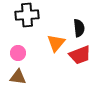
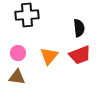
orange triangle: moved 7 px left, 13 px down
brown triangle: moved 1 px left
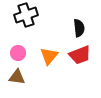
black cross: moved 1 px left; rotated 15 degrees counterclockwise
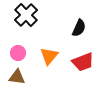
black cross: rotated 25 degrees counterclockwise
black semicircle: rotated 30 degrees clockwise
red trapezoid: moved 3 px right, 7 px down
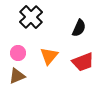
black cross: moved 5 px right, 2 px down
brown triangle: moved 1 px up; rotated 30 degrees counterclockwise
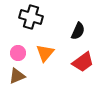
black cross: rotated 30 degrees counterclockwise
black semicircle: moved 1 px left, 3 px down
orange triangle: moved 4 px left, 3 px up
red trapezoid: rotated 15 degrees counterclockwise
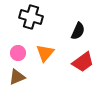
brown triangle: moved 1 px down
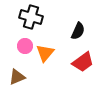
pink circle: moved 7 px right, 7 px up
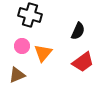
black cross: moved 1 px left, 2 px up
pink circle: moved 3 px left
orange triangle: moved 2 px left
brown triangle: moved 2 px up
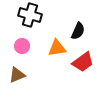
orange triangle: moved 14 px right, 5 px up; rotated 42 degrees clockwise
